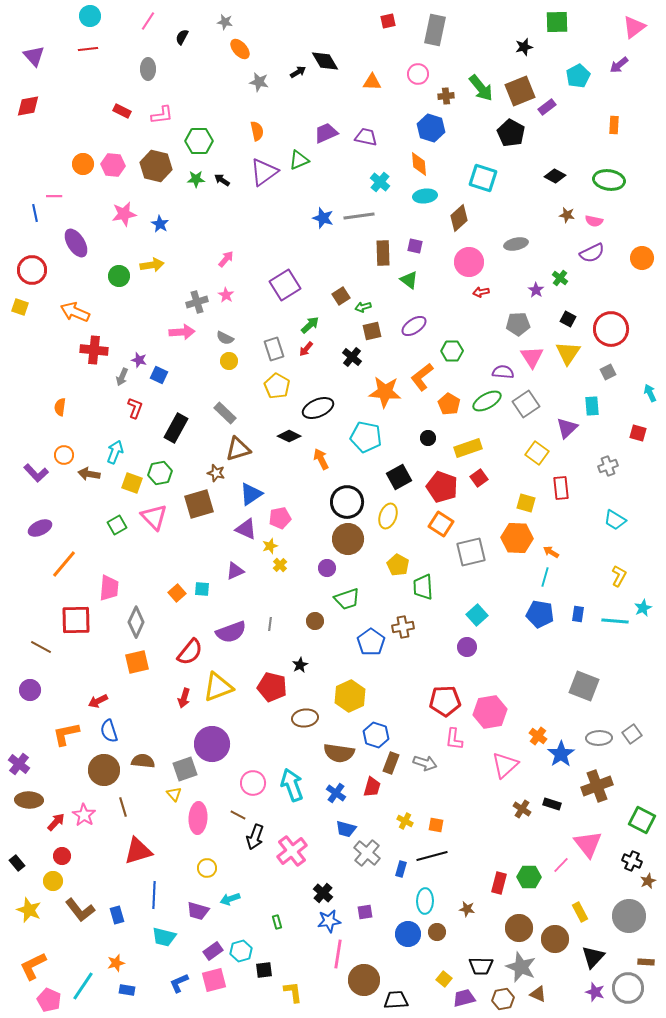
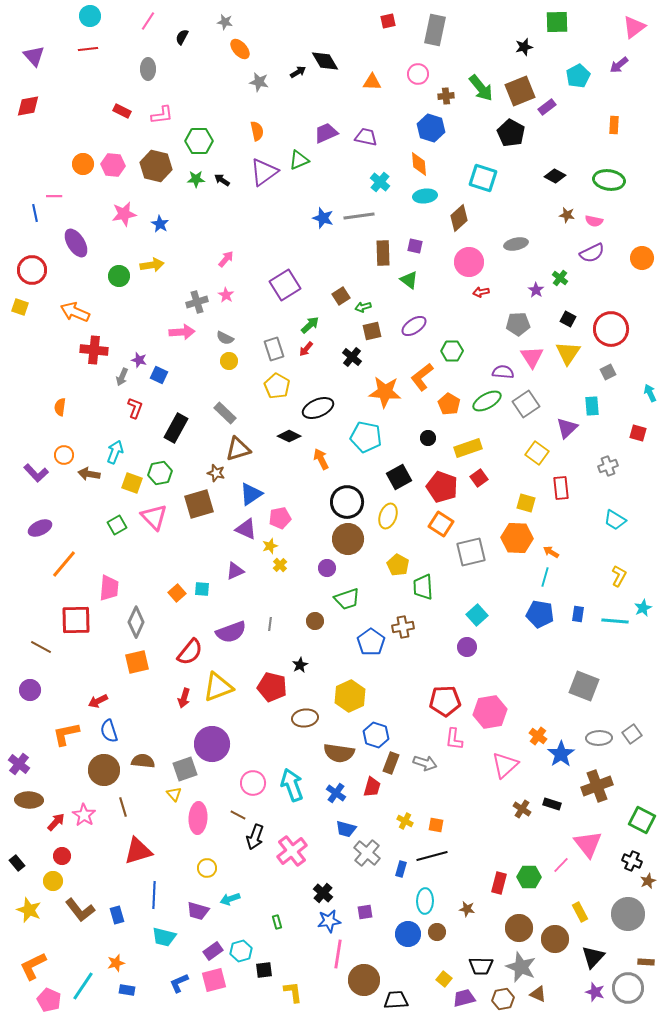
gray circle at (629, 916): moved 1 px left, 2 px up
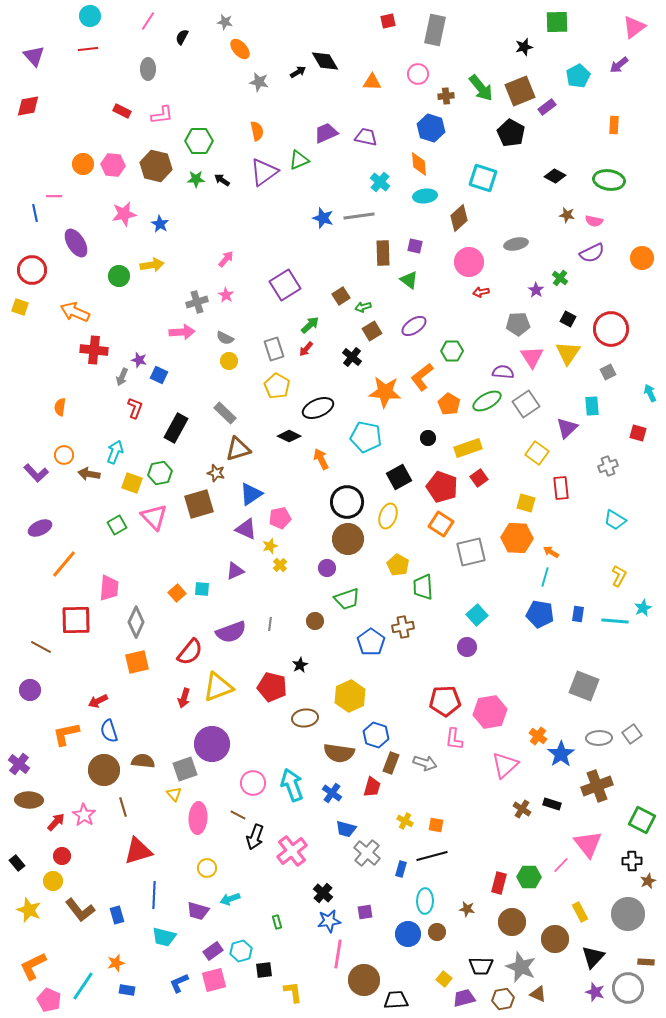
brown square at (372, 331): rotated 18 degrees counterclockwise
blue cross at (336, 793): moved 4 px left
black cross at (632, 861): rotated 24 degrees counterclockwise
brown circle at (519, 928): moved 7 px left, 6 px up
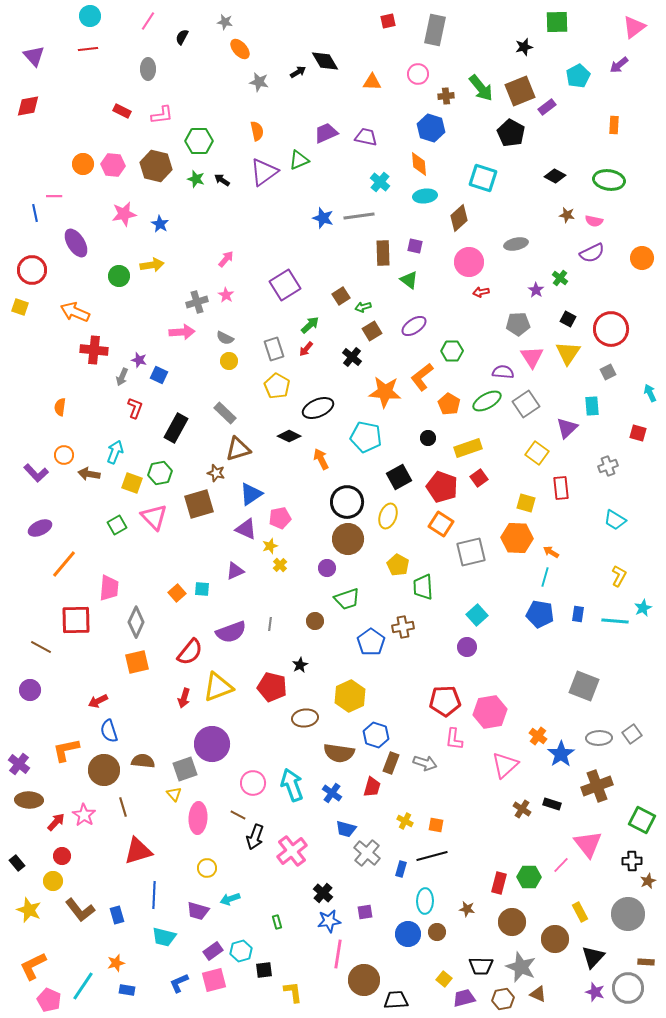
green star at (196, 179): rotated 18 degrees clockwise
orange L-shape at (66, 734): moved 16 px down
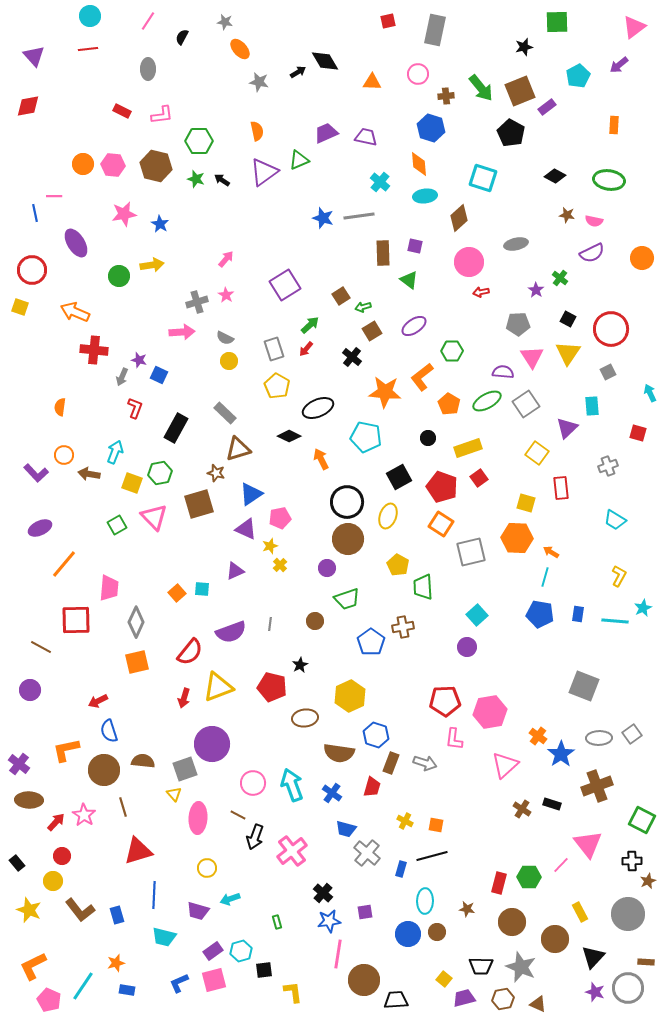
brown triangle at (538, 994): moved 10 px down
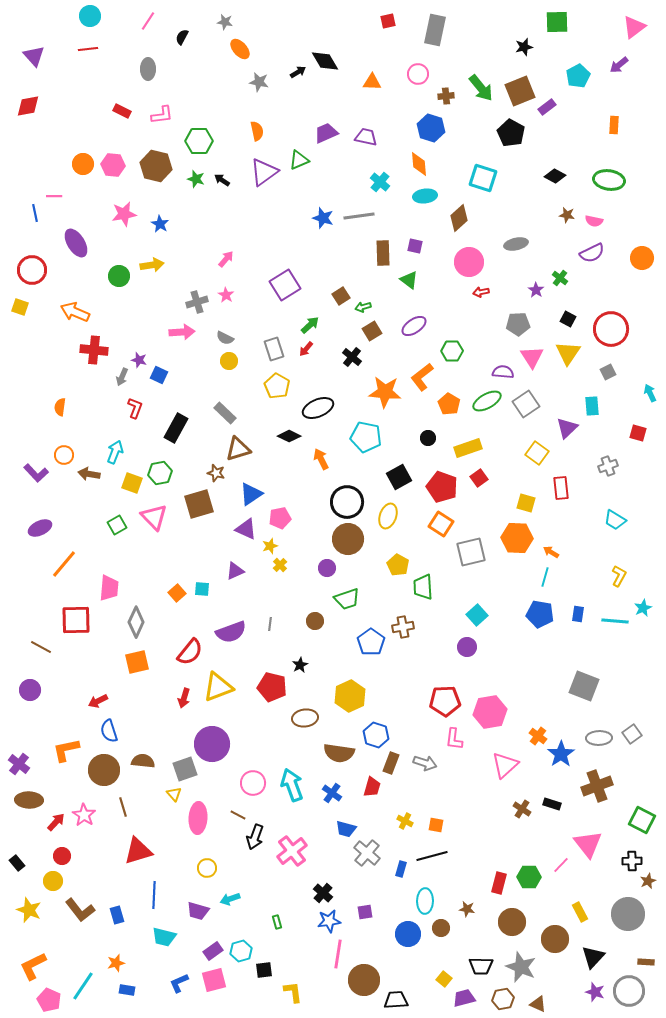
brown circle at (437, 932): moved 4 px right, 4 px up
gray circle at (628, 988): moved 1 px right, 3 px down
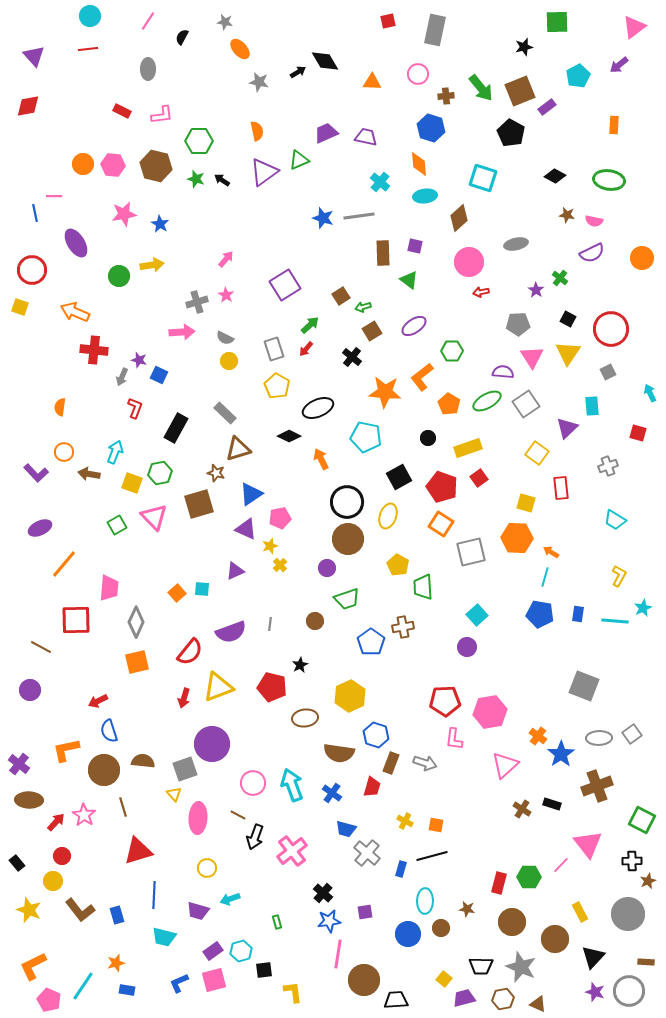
orange circle at (64, 455): moved 3 px up
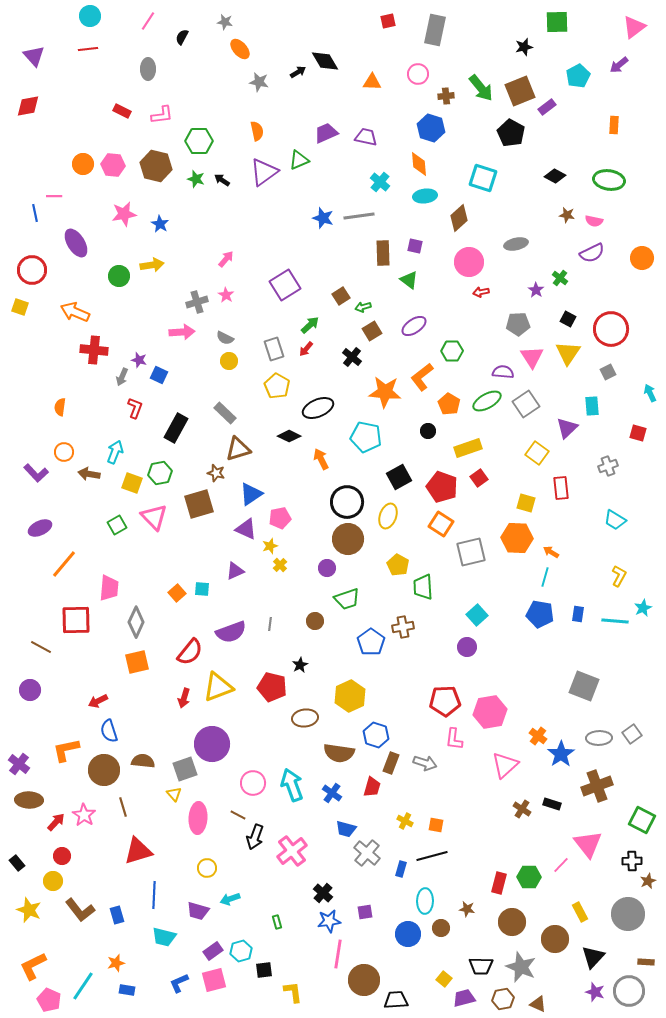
black circle at (428, 438): moved 7 px up
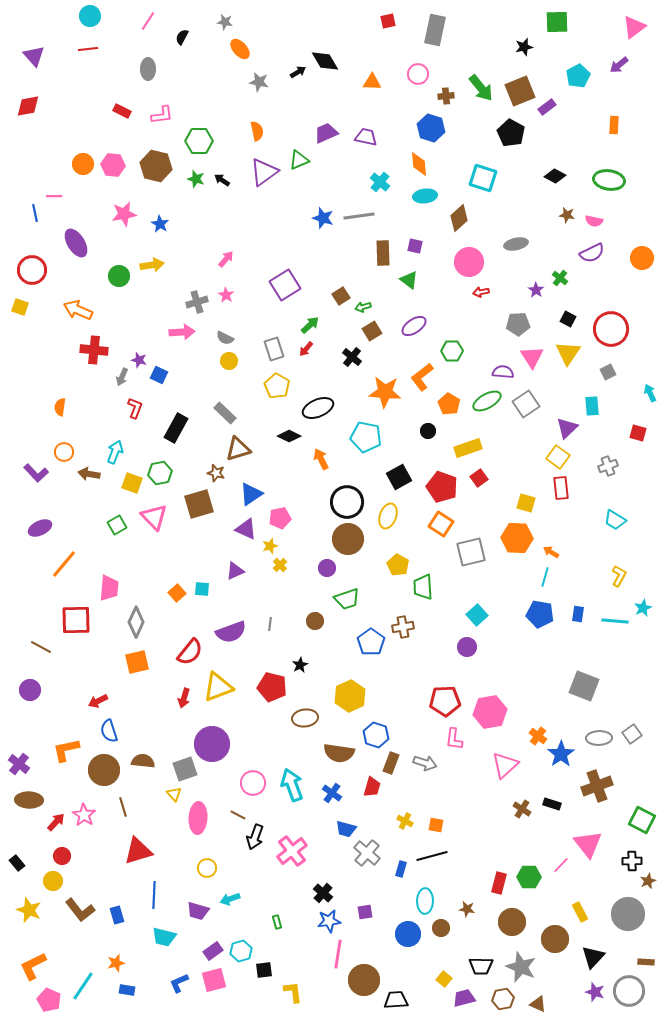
orange arrow at (75, 312): moved 3 px right, 2 px up
yellow square at (537, 453): moved 21 px right, 4 px down
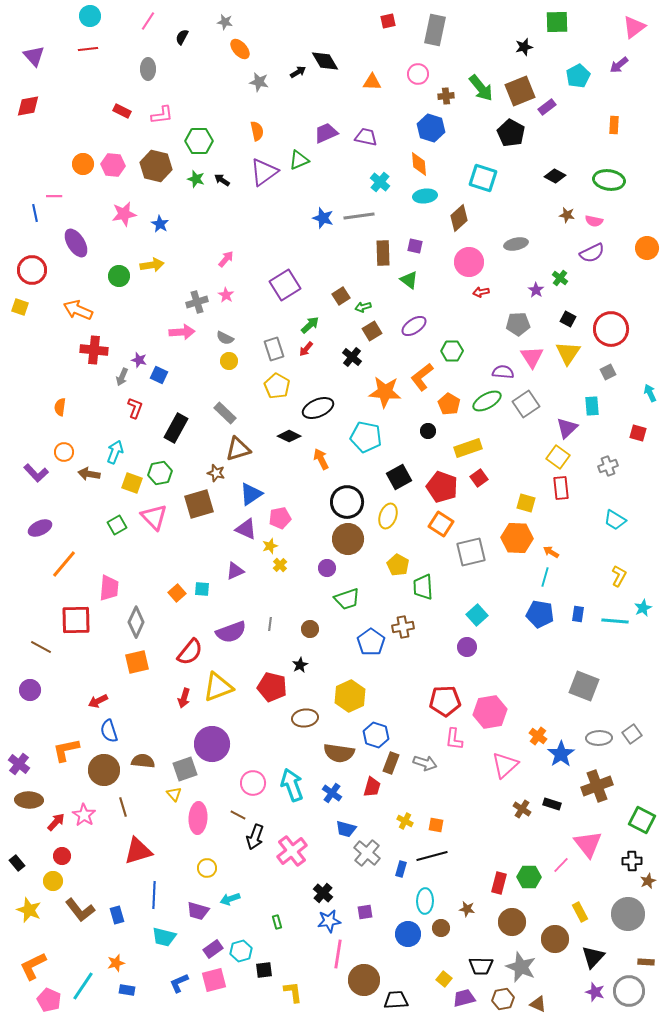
orange circle at (642, 258): moved 5 px right, 10 px up
brown circle at (315, 621): moved 5 px left, 8 px down
purple rectangle at (213, 951): moved 2 px up
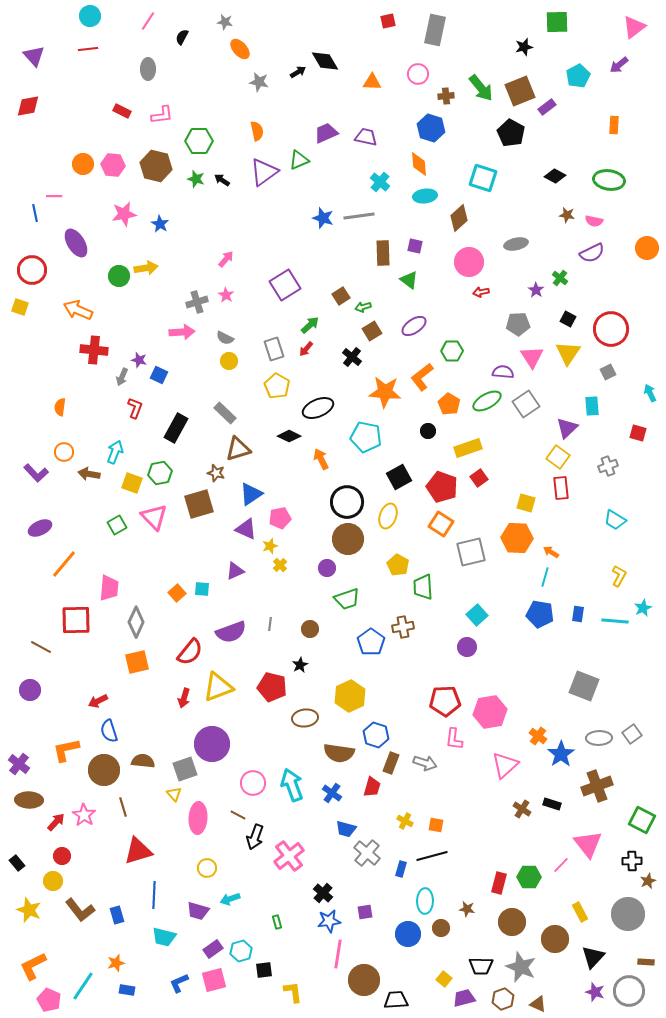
yellow arrow at (152, 265): moved 6 px left, 3 px down
pink cross at (292, 851): moved 3 px left, 5 px down
brown hexagon at (503, 999): rotated 10 degrees counterclockwise
